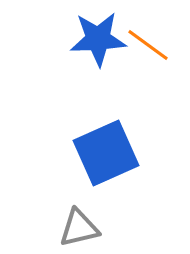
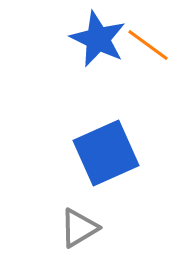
blue star: rotated 28 degrees clockwise
gray triangle: rotated 18 degrees counterclockwise
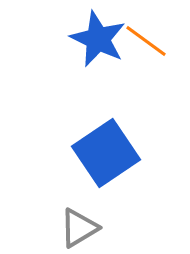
orange line: moved 2 px left, 4 px up
blue square: rotated 10 degrees counterclockwise
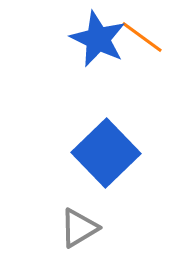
orange line: moved 4 px left, 4 px up
blue square: rotated 10 degrees counterclockwise
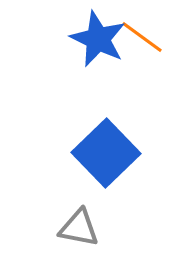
gray triangle: rotated 42 degrees clockwise
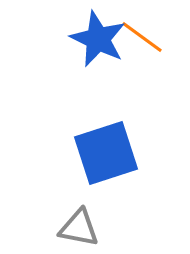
blue square: rotated 26 degrees clockwise
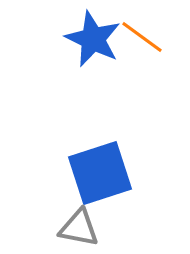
blue star: moved 5 px left
blue square: moved 6 px left, 20 px down
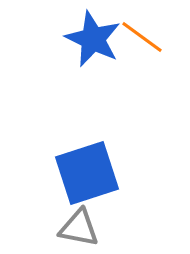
blue square: moved 13 px left
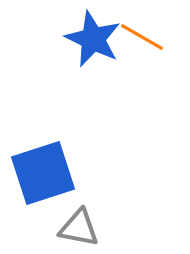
orange line: rotated 6 degrees counterclockwise
blue square: moved 44 px left
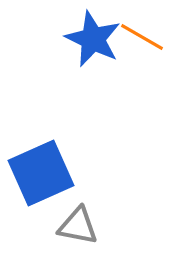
blue square: moved 2 px left; rotated 6 degrees counterclockwise
gray triangle: moved 1 px left, 2 px up
